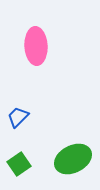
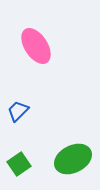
pink ellipse: rotated 30 degrees counterclockwise
blue trapezoid: moved 6 px up
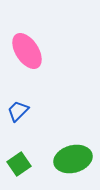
pink ellipse: moved 9 px left, 5 px down
green ellipse: rotated 12 degrees clockwise
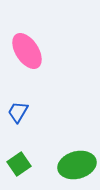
blue trapezoid: moved 1 px down; rotated 15 degrees counterclockwise
green ellipse: moved 4 px right, 6 px down
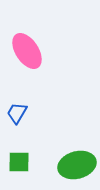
blue trapezoid: moved 1 px left, 1 px down
green square: moved 2 px up; rotated 35 degrees clockwise
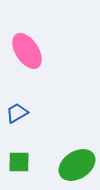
blue trapezoid: rotated 30 degrees clockwise
green ellipse: rotated 18 degrees counterclockwise
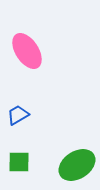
blue trapezoid: moved 1 px right, 2 px down
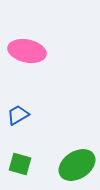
pink ellipse: rotated 45 degrees counterclockwise
green square: moved 1 px right, 2 px down; rotated 15 degrees clockwise
